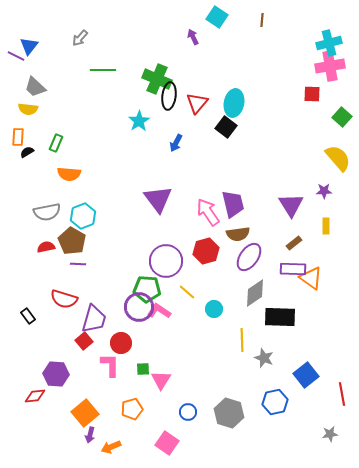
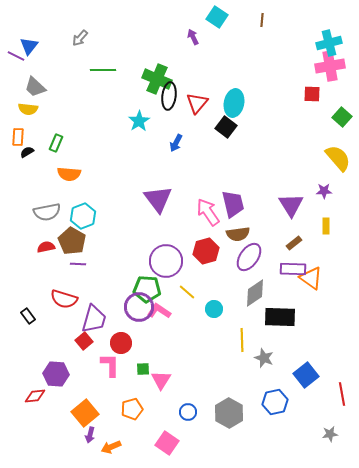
gray hexagon at (229, 413): rotated 12 degrees clockwise
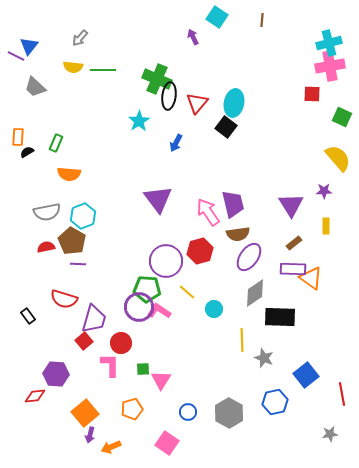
yellow semicircle at (28, 109): moved 45 px right, 42 px up
green square at (342, 117): rotated 18 degrees counterclockwise
red hexagon at (206, 251): moved 6 px left
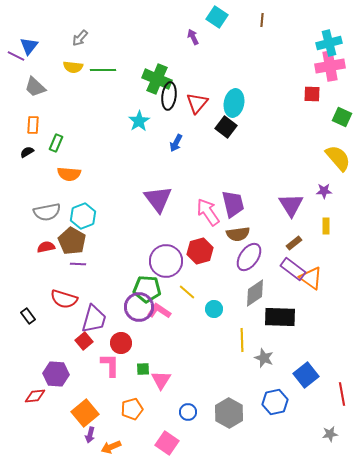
orange rectangle at (18, 137): moved 15 px right, 12 px up
purple rectangle at (293, 269): rotated 35 degrees clockwise
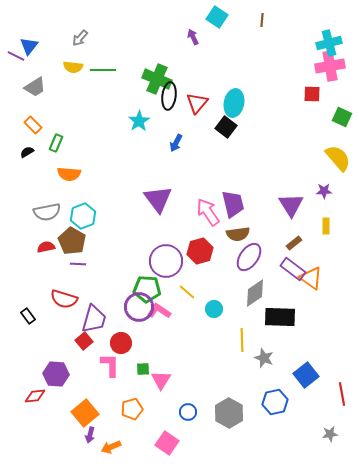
gray trapezoid at (35, 87): rotated 75 degrees counterclockwise
orange rectangle at (33, 125): rotated 48 degrees counterclockwise
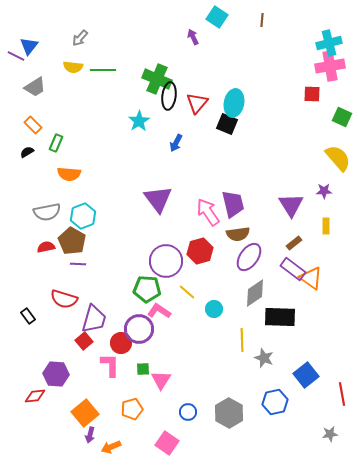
black square at (226, 127): moved 1 px right, 3 px up; rotated 15 degrees counterclockwise
purple circle at (139, 307): moved 22 px down
